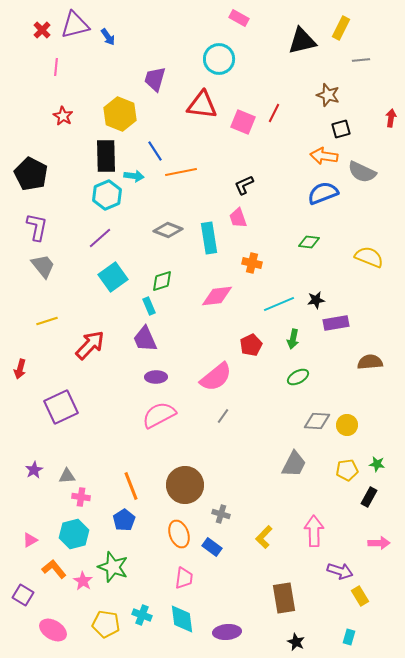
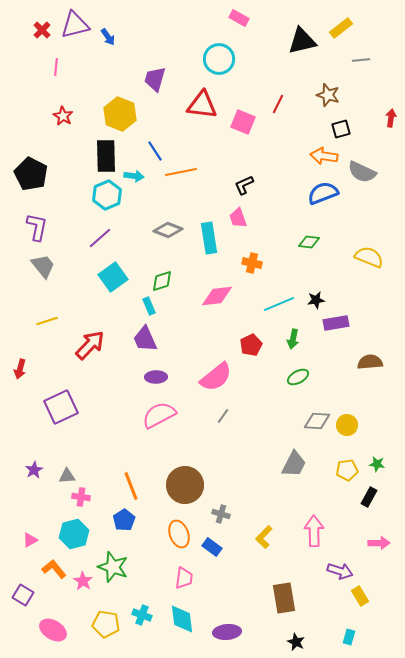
yellow rectangle at (341, 28): rotated 25 degrees clockwise
red line at (274, 113): moved 4 px right, 9 px up
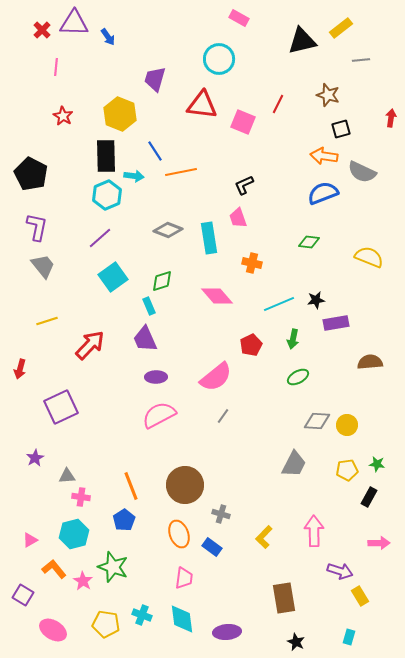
purple triangle at (75, 25): moved 1 px left, 2 px up; rotated 16 degrees clockwise
pink diamond at (217, 296): rotated 56 degrees clockwise
purple star at (34, 470): moved 1 px right, 12 px up
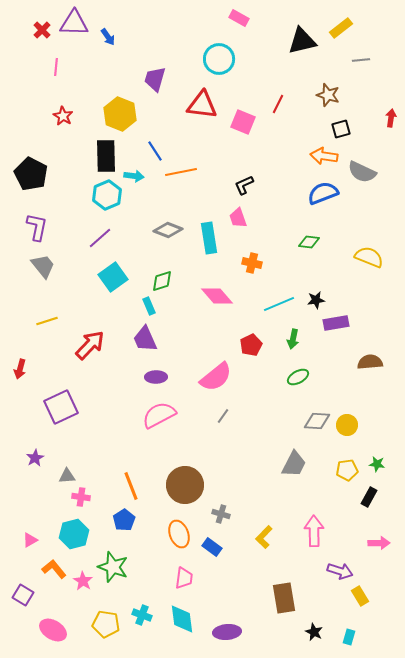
black star at (296, 642): moved 18 px right, 10 px up
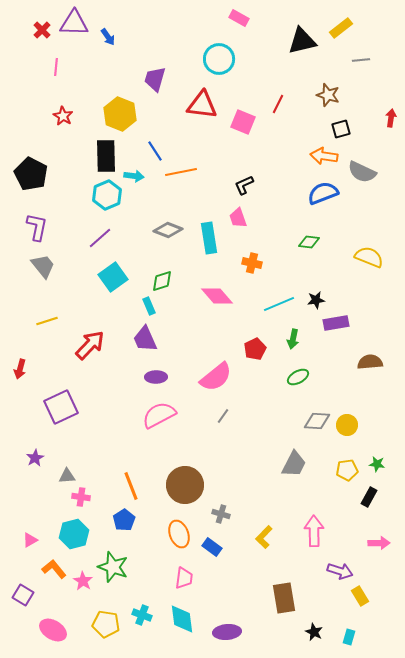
red pentagon at (251, 345): moved 4 px right, 4 px down
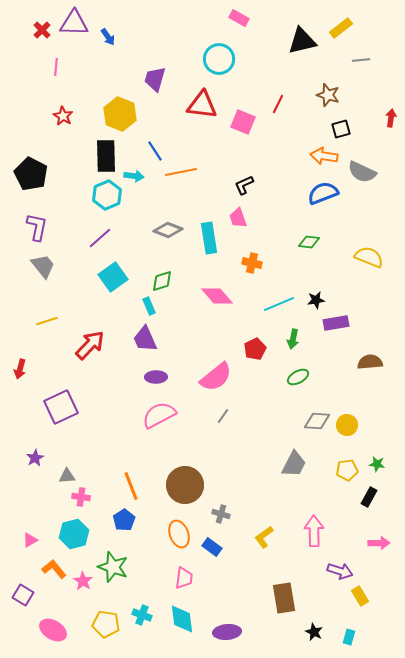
yellow L-shape at (264, 537): rotated 10 degrees clockwise
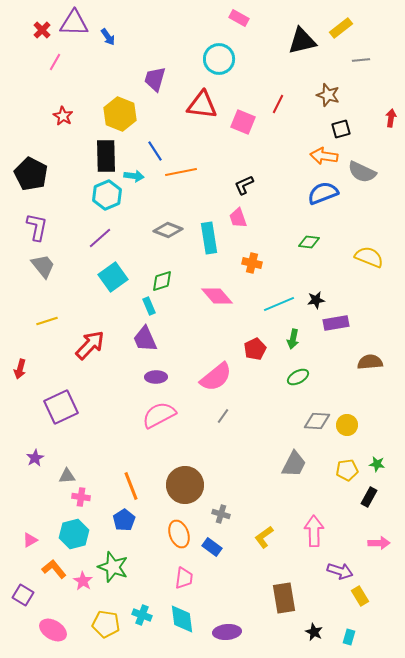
pink line at (56, 67): moved 1 px left, 5 px up; rotated 24 degrees clockwise
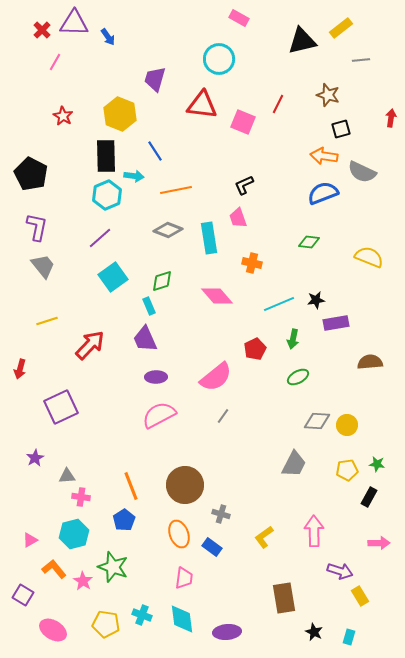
orange line at (181, 172): moved 5 px left, 18 px down
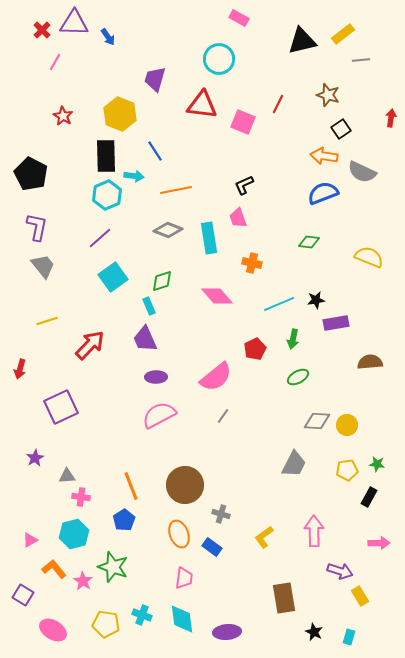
yellow rectangle at (341, 28): moved 2 px right, 6 px down
black square at (341, 129): rotated 18 degrees counterclockwise
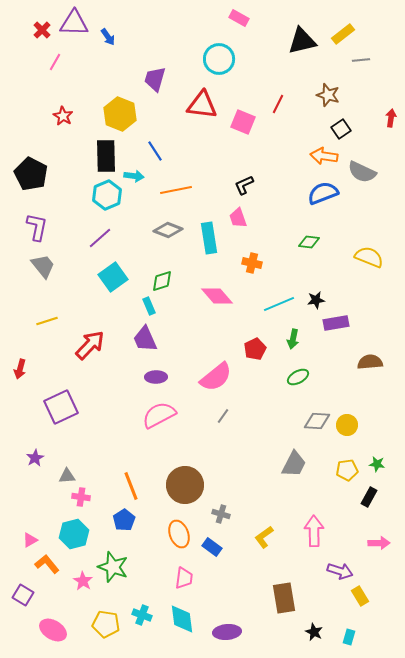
orange L-shape at (54, 569): moved 7 px left, 5 px up
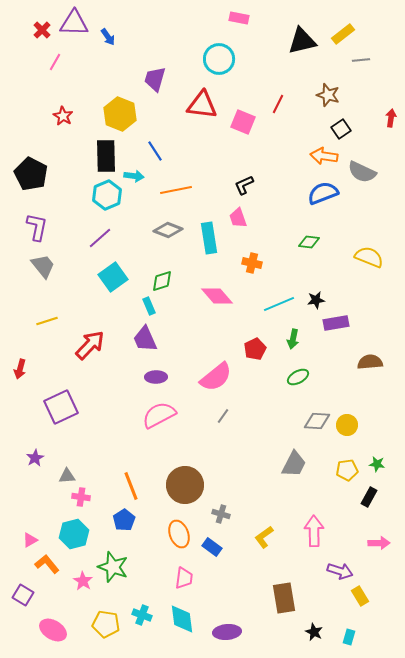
pink rectangle at (239, 18): rotated 18 degrees counterclockwise
